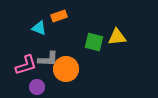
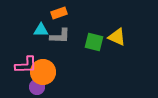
orange rectangle: moved 3 px up
cyan triangle: moved 2 px right, 2 px down; rotated 21 degrees counterclockwise
yellow triangle: rotated 30 degrees clockwise
gray L-shape: moved 12 px right, 23 px up
pink L-shape: rotated 15 degrees clockwise
orange circle: moved 23 px left, 3 px down
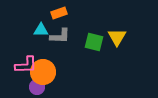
yellow triangle: rotated 36 degrees clockwise
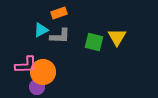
cyan triangle: rotated 28 degrees counterclockwise
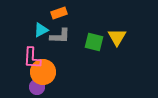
pink L-shape: moved 6 px right, 7 px up; rotated 95 degrees clockwise
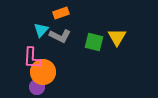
orange rectangle: moved 2 px right
cyan triangle: rotated 21 degrees counterclockwise
gray L-shape: rotated 25 degrees clockwise
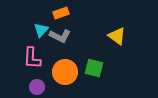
yellow triangle: moved 1 px up; rotated 24 degrees counterclockwise
green square: moved 26 px down
orange circle: moved 22 px right
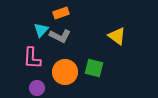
purple circle: moved 1 px down
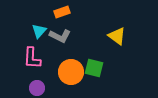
orange rectangle: moved 1 px right, 1 px up
cyan triangle: moved 2 px left, 1 px down
orange circle: moved 6 px right
